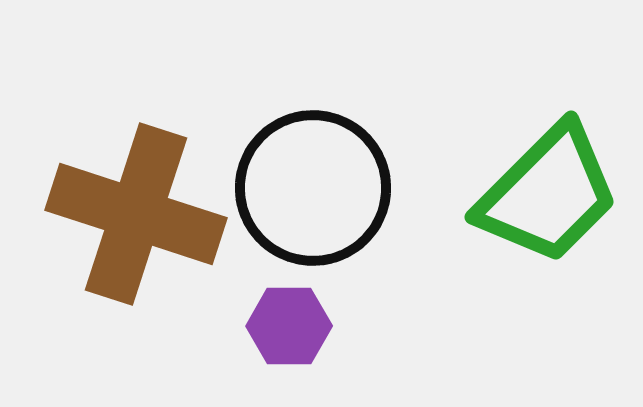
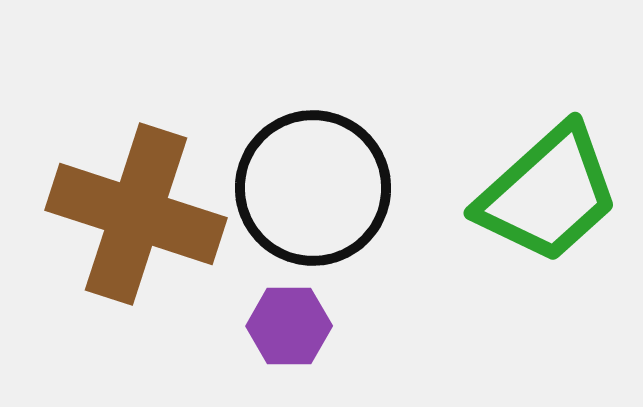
green trapezoid: rotated 3 degrees clockwise
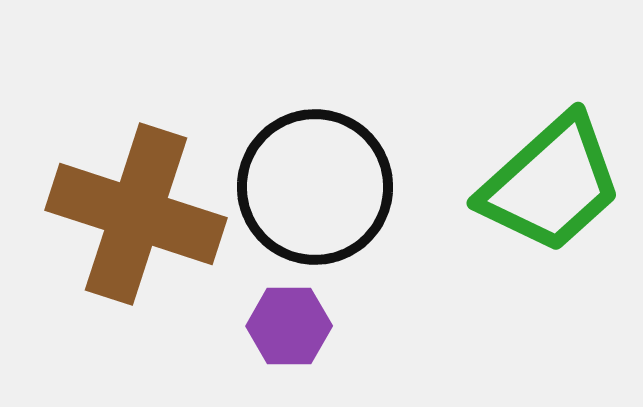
black circle: moved 2 px right, 1 px up
green trapezoid: moved 3 px right, 10 px up
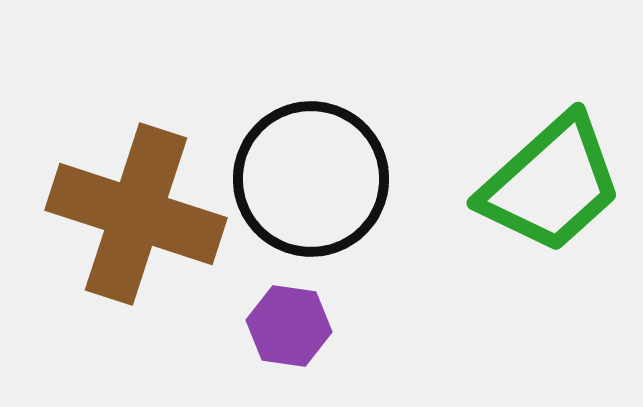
black circle: moved 4 px left, 8 px up
purple hexagon: rotated 8 degrees clockwise
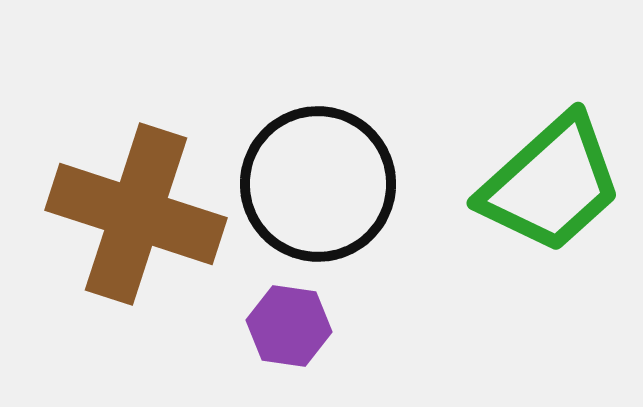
black circle: moved 7 px right, 5 px down
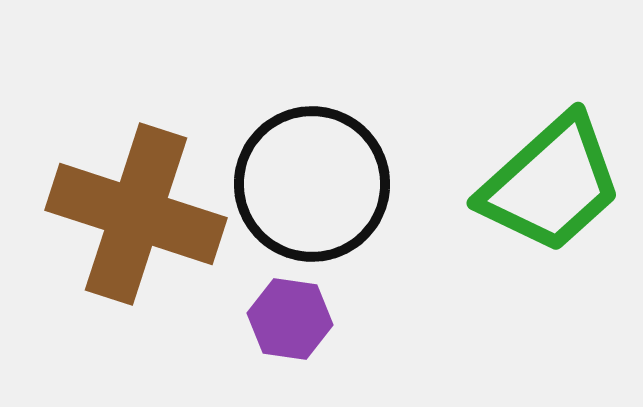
black circle: moved 6 px left
purple hexagon: moved 1 px right, 7 px up
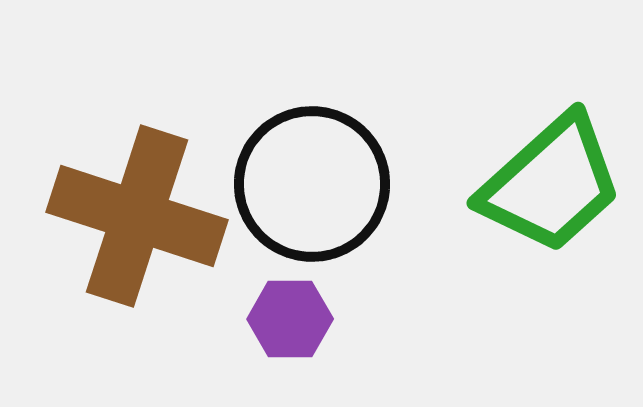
brown cross: moved 1 px right, 2 px down
purple hexagon: rotated 8 degrees counterclockwise
